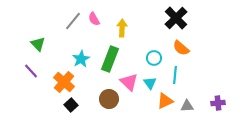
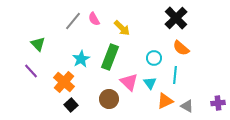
yellow arrow: rotated 132 degrees clockwise
green rectangle: moved 2 px up
gray triangle: rotated 32 degrees clockwise
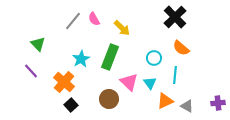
black cross: moved 1 px left, 1 px up
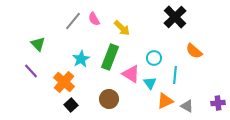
orange semicircle: moved 13 px right, 3 px down
pink triangle: moved 2 px right, 8 px up; rotated 12 degrees counterclockwise
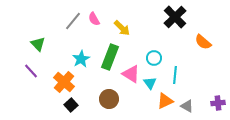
orange semicircle: moved 9 px right, 9 px up
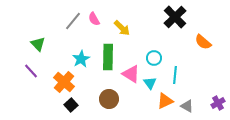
green rectangle: moved 2 px left; rotated 20 degrees counterclockwise
purple cross: rotated 24 degrees counterclockwise
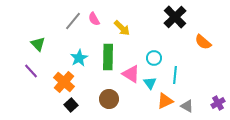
cyan star: moved 2 px left, 1 px up
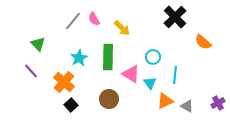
cyan circle: moved 1 px left, 1 px up
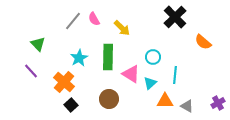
cyan triangle: rotated 24 degrees clockwise
orange triangle: rotated 24 degrees clockwise
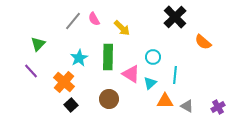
green triangle: rotated 28 degrees clockwise
purple cross: moved 4 px down
